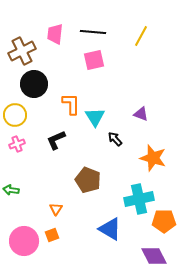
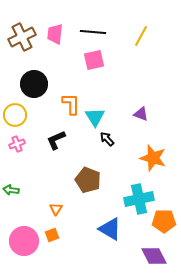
brown cross: moved 14 px up
black arrow: moved 8 px left
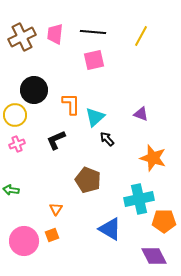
black circle: moved 6 px down
cyan triangle: rotated 20 degrees clockwise
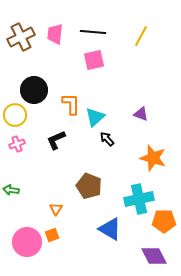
brown cross: moved 1 px left
brown pentagon: moved 1 px right, 6 px down
pink circle: moved 3 px right, 1 px down
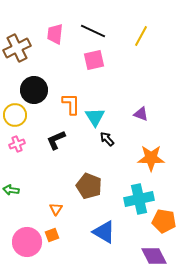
black line: moved 1 px up; rotated 20 degrees clockwise
brown cross: moved 4 px left, 11 px down
cyan triangle: rotated 20 degrees counterclockwise
orange star: moved 2 px left; rotated 16 degrees counterclockwise
orange pentagon: rotated 10 degrees clockwise
blue triangle: moved 6 px left, 3 px down
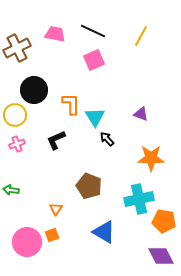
pink trapezoid: rotated 95 degrees clockwise
pink square: rotated 10 degrees counterclockwise
purple diamond: moved 7 px right
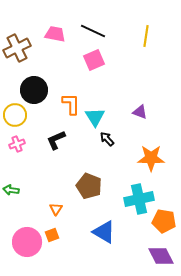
yellow line: moved 5 px right; rotated 20 degrees counterclockwise
purple triangle: moved 1 px left, 2 px up
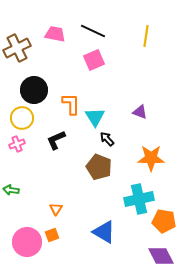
yellow circle: moved 7 px right, 3 px down
brown pentagon: moved 10 px right, 19 px up
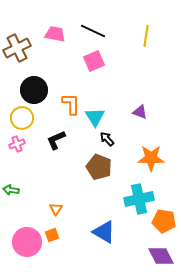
pink square: moved 1 px down
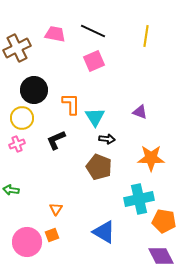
black arrow: rotated 140 degrees clockwise
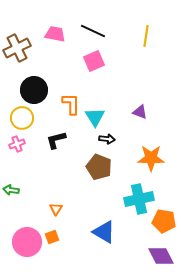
black L-shape: rotated 10 degrees clockwise
orange square: moved 2 px down
